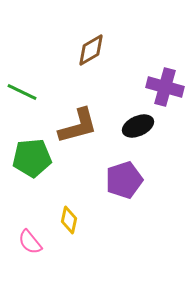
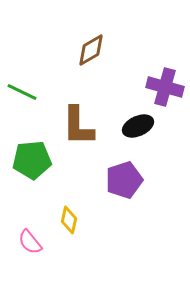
brown L-shape: rotated 105 degrees clockwise
green pentagon: moved 2 px down
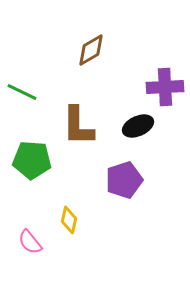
purple cross: rotated 18 degrees counterclockwise
green pentagon: rotated 9 degrees clockwise
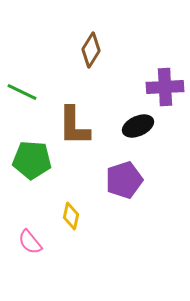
brown diamond: rotated 28 degrees counterclockwise
brown L-shape: moved 4 px left
yellow diamond: moved 2 px right, 4 px up
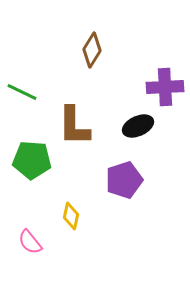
brown diamond: moved 1 px right
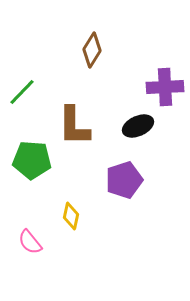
green line: rotated 72 degrees counterclockwise
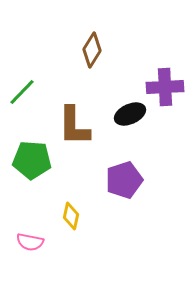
black ellipse: moved 8 px left, 12 px up
pink semicircle: rotated 40 degrees counterclockwise
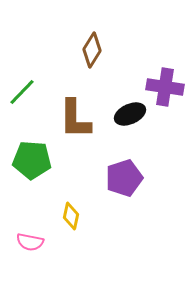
purple cross: rotated 12 degrees clockwise
brown L-shape: moved 1 px right, 7 px up
purple pentagon: moved 2 px up
